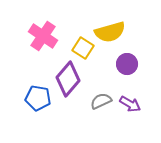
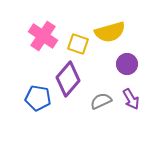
yellow square: moved 5 px left, 4 px up; rotated 15 degrees counterclockwise
purple arrow: moved 1 px right, 5 px up; rotated 30 degrees clockwise
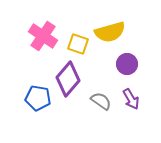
gray semicircle: rotated 60 degrees clockwise
